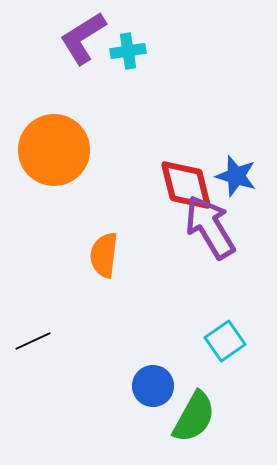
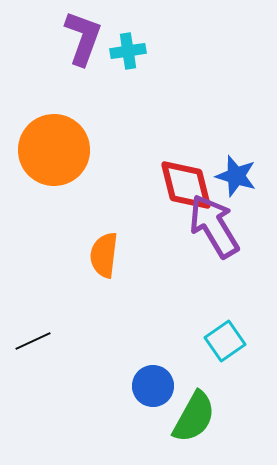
purple L-shape: rotated 142 degrees clockwise
purple arrow: moved 4 px right, 1 px up
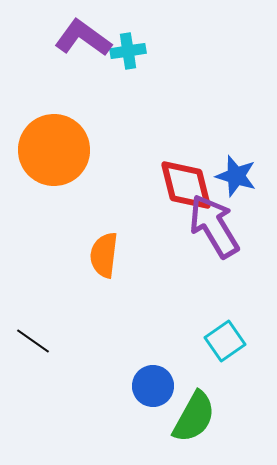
purple L-shape: rotated 74 degrees counterclockwise
black line: rotated 60 degrees clockwise
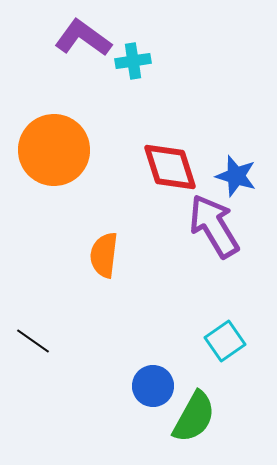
cyan cross: moved 5 px right, 10 px down
red diamond: moved 16 px left, 18 px up; rotated 4 degrees counterclockwise
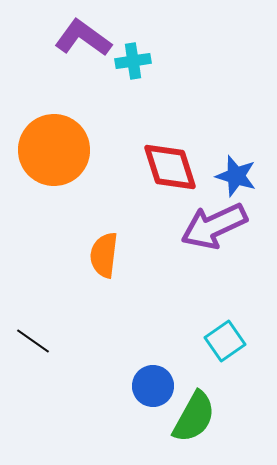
purple arrow: rotated 84 degrees counterclockwise
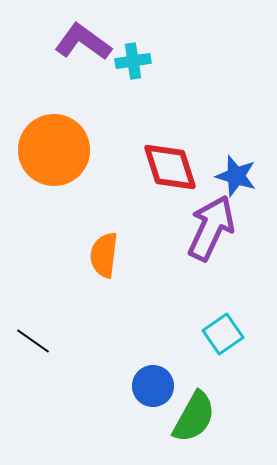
purple L-shape: moved 4 px down
purple arrow: moved 3 px left, 2 px down; rotated 140 degrees clockwise
cyan square: moved 2 px left, 7 px up
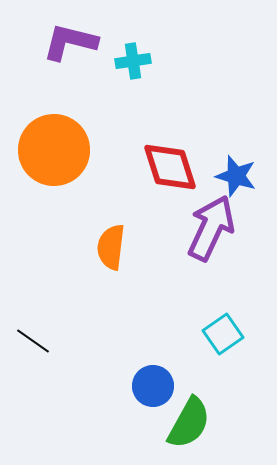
purple L-shape: moved 13 px left; rotated 22 degrees counterclockwise
orange semicircle: moved 7 px right, 8 px up
green semicircle: moved 5 px left, 6 px down
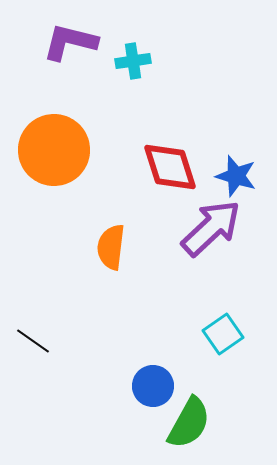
purple arrow: rotated 22 degrees clockwise
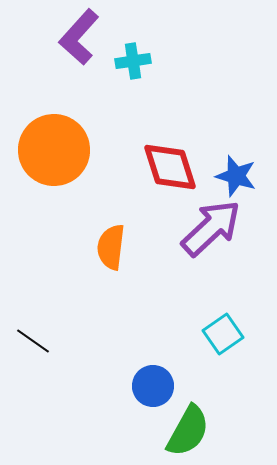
purple L-shape: moved 9 px right, 5 px up; rotated 62 degrees counterclockwise
green semicircle: moved 1 px left, 8 px down
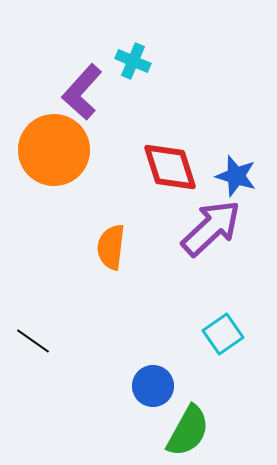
purple L-shape: moved 3 px right, 55 px down
cyan cross: rotated 32 degrees clockwise
